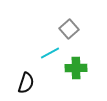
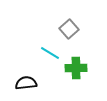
cyan line: rotated 60 degrees clockwise
black semicircle: rotated 115 degrees counterclockwise
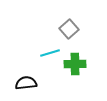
cyan line: rotated 48 degrees counterclockwise
green cross: moved 1 px left, 4 px up
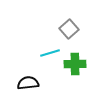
black semicircle: moved 2 px right
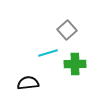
gray square: moved 2 px left, 1 px down
cyan line: moved 2 px left
